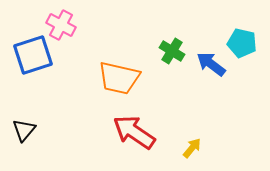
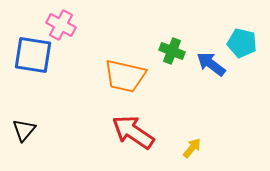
green cross: rotated 10 degrees counterclockwise
blue square: rotated 27 degrees clockwise
orange trapezoid: moved 6 px right, 2 px up
red arrow: moved 1 px left
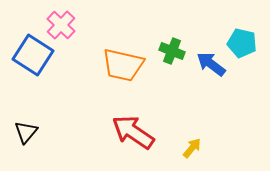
pink cross: rotated 16 degrees clockwise
blue square: rotated 24 degrees clockwise
orange trapezoid: moved 2 px left, 11 px up
black triangle: moved 2 px right, 2 px down
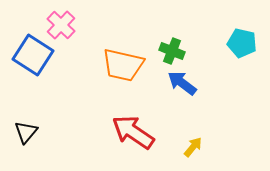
blue arrow: moved 29 px left, 19 px down
yellow arrow: moved 1 px right, 1 px up
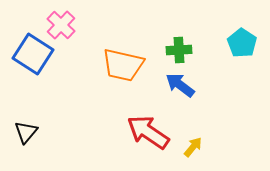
cyan pentagon: rotated 20 degrees clockwise
green cross: moved 7 px right, 1 px up; rotated 25 degrees counterclockwise
blue square: moved 1 px up
blue arrow: moved 2 px left, 2 px down
red arrow: moved 15 px right
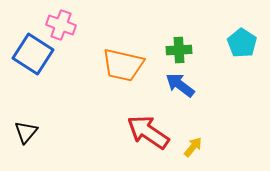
pink cross: rotated 24 degrees counterclockwise
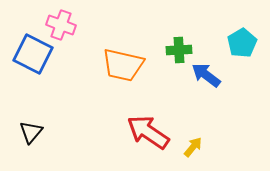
cyan pentagon: rotated 8 degrees clockwise
blue square: rotated 6 degrees counterclockwise
blue arrow: moved 26 px right, 10 px up
black triangle: moved 5 px right
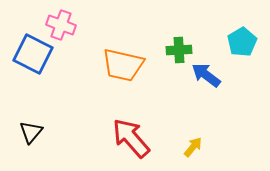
cyan pentagon: moved 1 px up
red arrow: moved 17 px left, 6 px down; rotated 15 degrees clockwise
